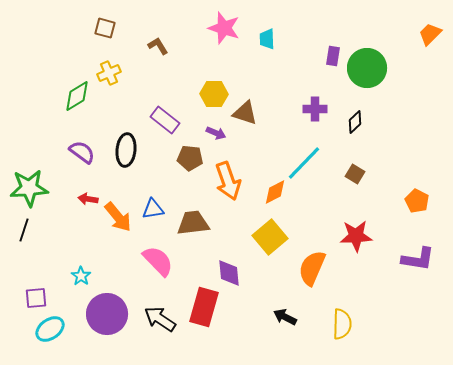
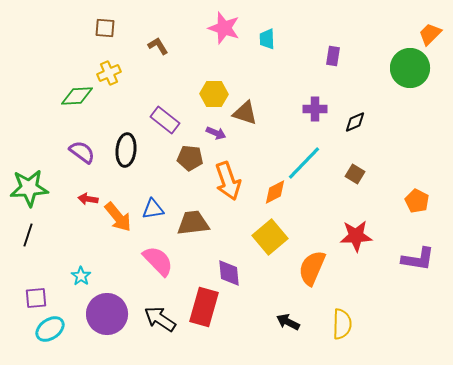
brown square at (105, 28): rotated 10 degrees counterclockwise
green circle at (367, 68): moved 43 px right
green diamond at (77, 96): rotated 28 degrees clockwise
black diamond at (355, 122): rotated 20 degrees clockwise
black line at (24, 230): moved 4 px right, 5 px down
black arrow at (285, 317): moved 3 px right, 5 px down
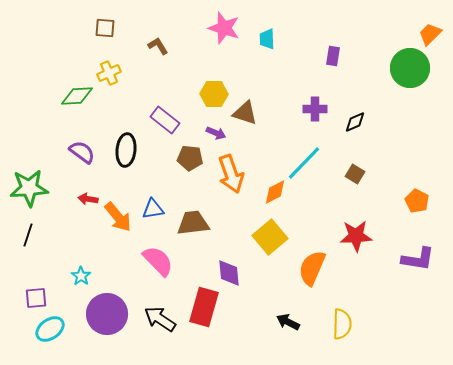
orange arrow at (228, 181): moved 3 px right, 7 px up
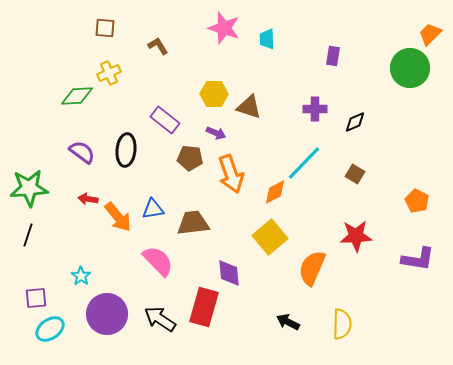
brown triangle at (245, 113): moved 4 px right, 6 px up
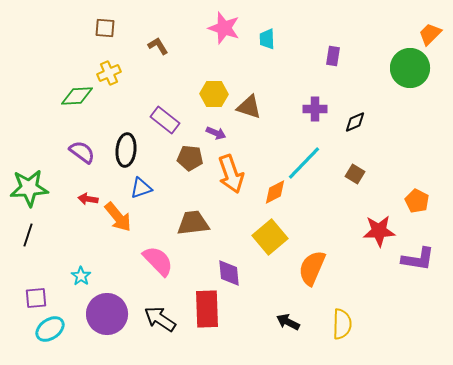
blue triangle at (153, 209): moved 12 px left, 21 px up; rotated 10 degrees counterclockwise
red star at (356, 236): moved 23 px right, 5 px up
red rectangle at (204, 307): moved 3 px right, 2 px down; rotated 18 degrees counterclockwise
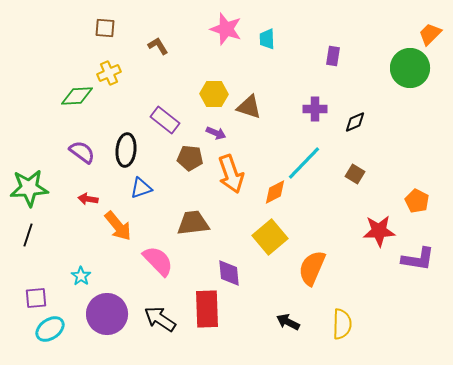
pink star at (224, 28): moved 2 px right, 1 px down
orange arrow at (118, 217): moved 9 px down
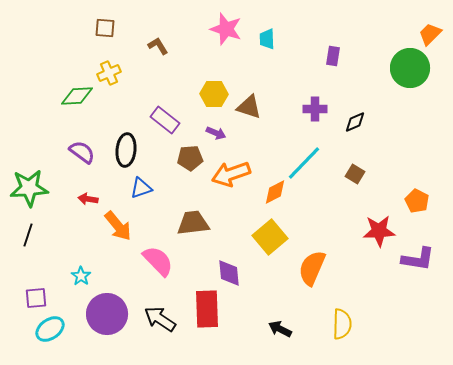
brown pentagon at (190, 158): rotated 10 degrees counterclockwise
orange arrow at (231, 174): rotated 90 degrees clockwise
black arrow at (288, 322): moved 8 px left, 7 px down
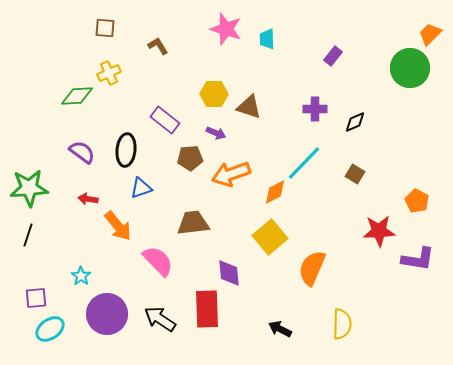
purple rectangle at (333, 56): rotated 30 degrees clockwise
